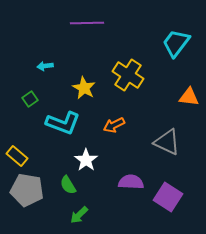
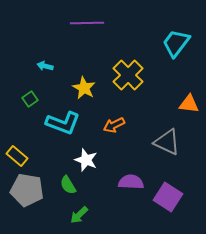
cyan arrow: rotated 21 degrees clockwise
yellow cross: rotated 12 degrees clockwise
orange triangle: moved 7 px down
white star: rotated 15 degrees counterclockwise
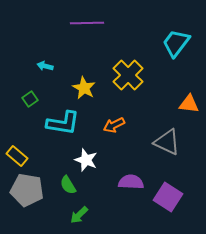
cyan L-shape: rotated 12 degrees counterclockwise
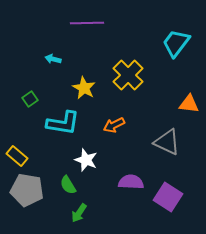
cyan arrow: moved 8 px right, 7 px up
green arrow: moved 2 px up; rotated 12 degrees counterclockwise
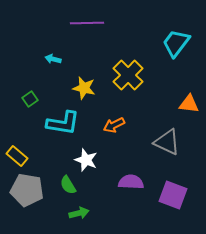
yellow star: rotated 15 degrees counterclockwise
purple square: moved 5 px right, 2 px up; rotated 12 degrees counterclockwise
green arrow: rotated 138 degrees counterclockwise
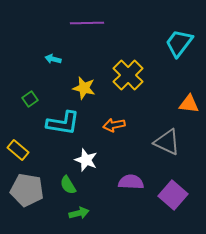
cyan trapezoid: moved 3 px right
orange arrow: rotated 15 degrees clockwise
yellow rectangle: moved 1 px right, 6 px up
purple square: rotated 20 degrees clockwise
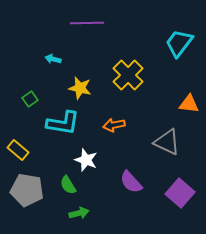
yellow star: moved 4 px left
purple semicircle: rotated 135 degrees counterclockwise
purple square: moved 7 px right, 2 px up
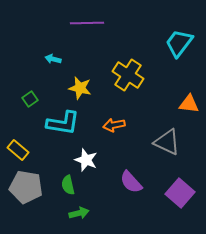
yellow cross: rotated 12 degrees counterclockwise
green semicircle: rotated 18 degrees clockwise
gray pentagon: moved 1 px left, 3 px up
